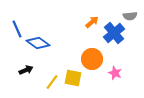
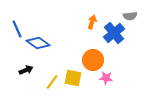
orange arrow: rotated 32 degrees counterclockwise
orange circle: moved 1 px right, 1 px down
pink star: moved 9 px left, 5 px down; rotated 16 degrees counterclockwise
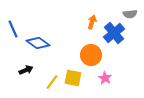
gray semicircle: moved 2 px up
blue line: moved 4 px left
orange circle: moved 2 px left, 5 px up
pink star: moved 1 px left; rotated 24 degrees clockwise
